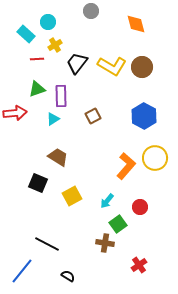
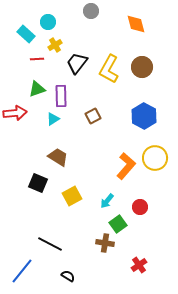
yellow L-shape: moved 3 px left, 3 px down; rotated 88 degrees clockwise
black line: moved 3 px right
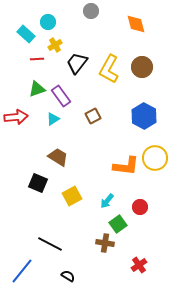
purple rectangle: rotated 35 degrees counterclockwise
red arrow: moved 1 px right, 4 px down
orange L-shape: rotated 56 degrees clockwise
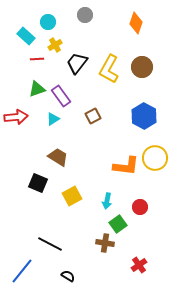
gray circle: moved 6 px left, 4 px down
orange diamond: moved 1 px up; rotated 35 degrees clockwise
cyan rectangle: moved 2 px down
cyan arrow: rotated 28 degrees counterclockwise
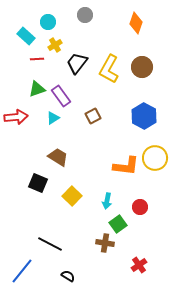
cyan triangle: moved 1 px up
yellow square: rotated 18 degrees counterclockwise
